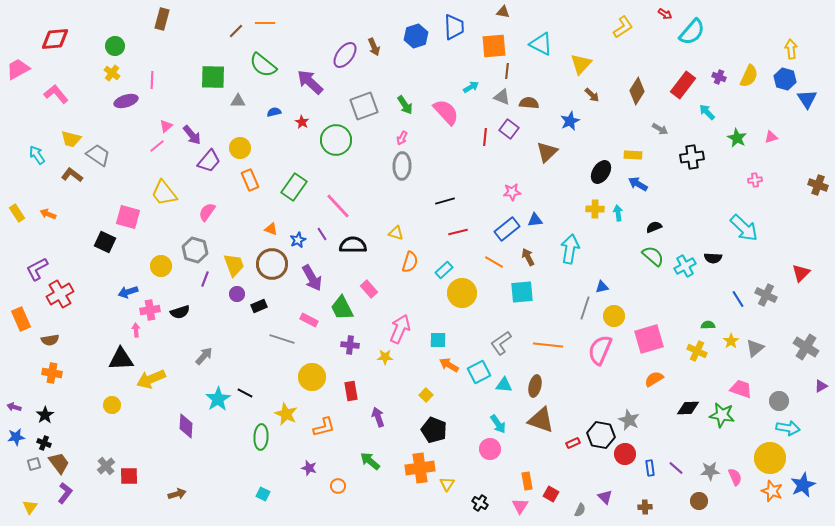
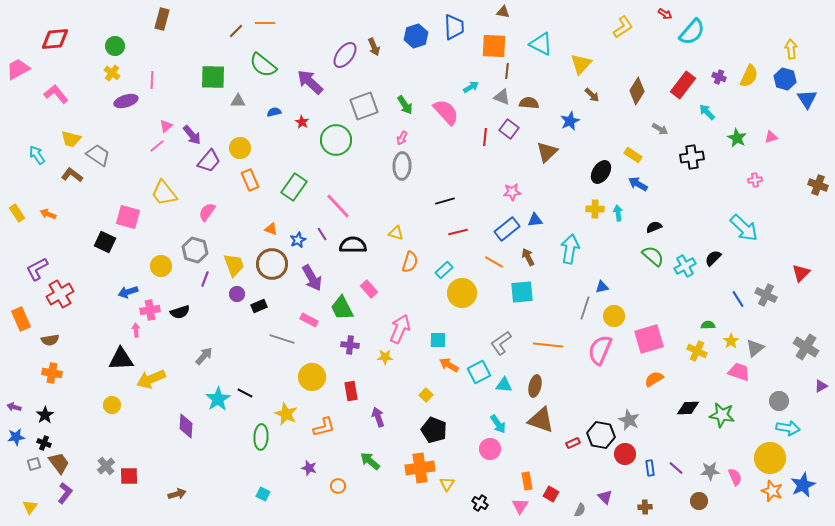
orange square at (494, 46): rotated 8 degrees clockwise
yellow rectangle at (633, 155): rotated 30 degrees clockwise
black semicircle at (713, 258): rotated 132 degrees clockwise
pink trapezoid at (741, 389): moved 2 px left, 17 px up
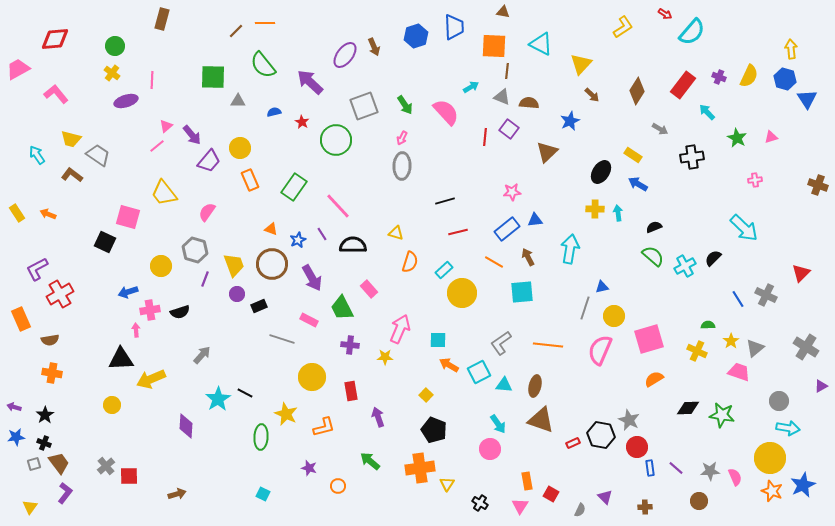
green semicircle at (263, 65): rotated 12 degrees clockwise
gray arrow at (204, 356): moved 2 px left, 1 px up
red circle at (625, 454): moved 12 px right, 7 px up
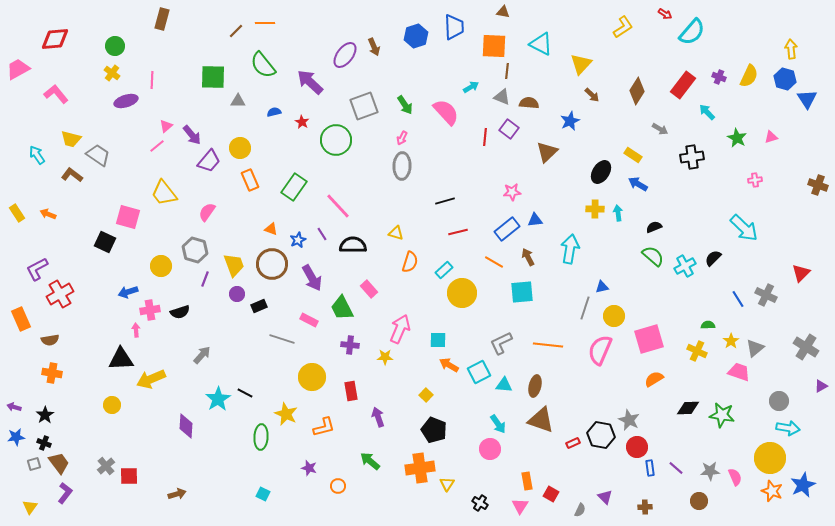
gray L-shape at (501, 343): rotated 10 degrees clockwise
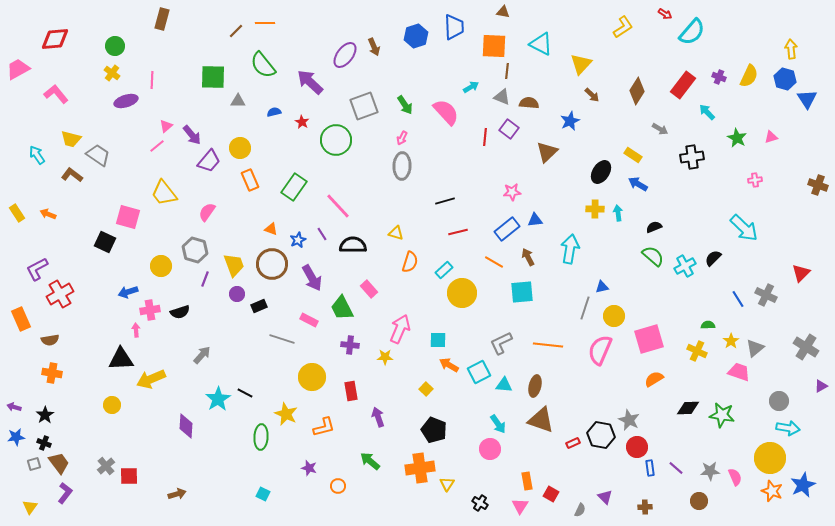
yellow square at (426, 395): moved 6 px up
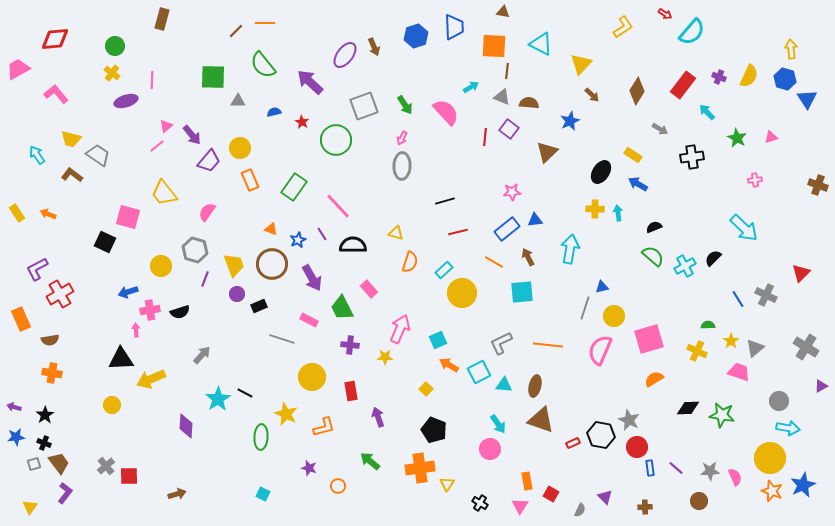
cyan square at (438, 340): rotated 24 degrees counterclockwise
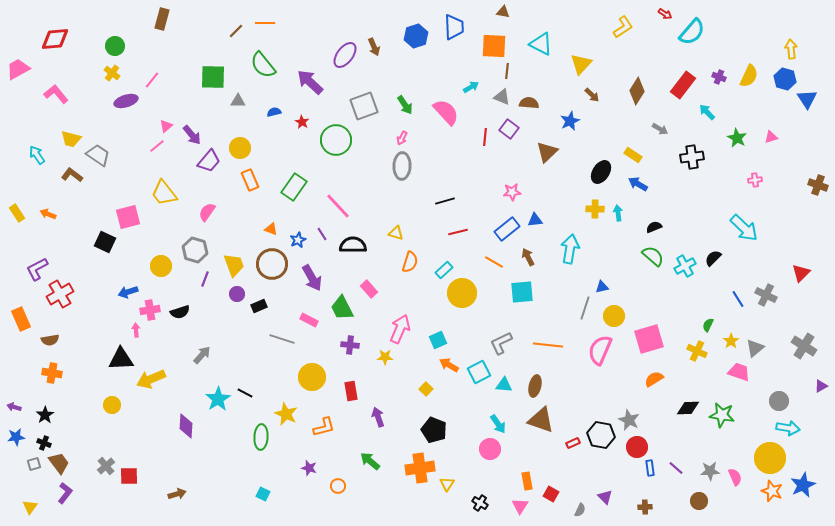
pink line at (152, 80): rotated 36 degrees clockwise
pink square at (128, 217): rotated 30 degrees counterclockwise
green semicircle at (708, 325): rotated 64 degrees counterclockwise
gray cross at (806, 347): moved 2 px left, 1 px up
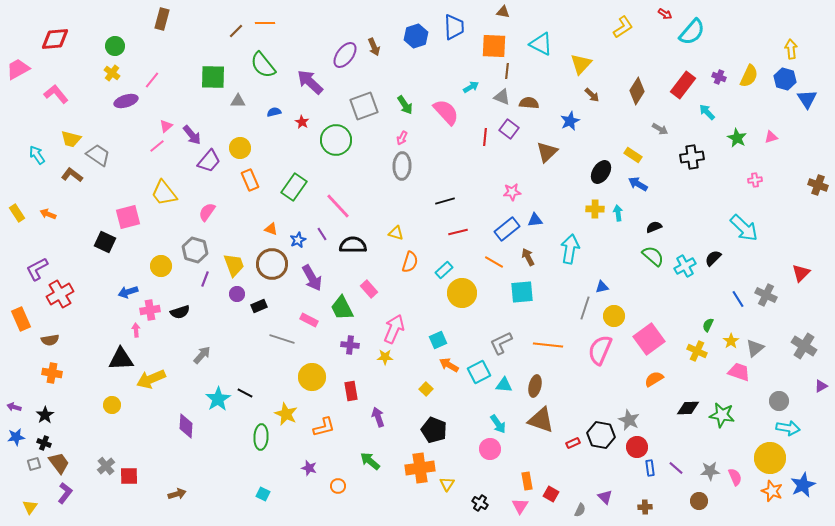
pink arrow at (400, 329): moved 6 px left
pink square at (649, 339): rotated 20 degrees counterclockwise
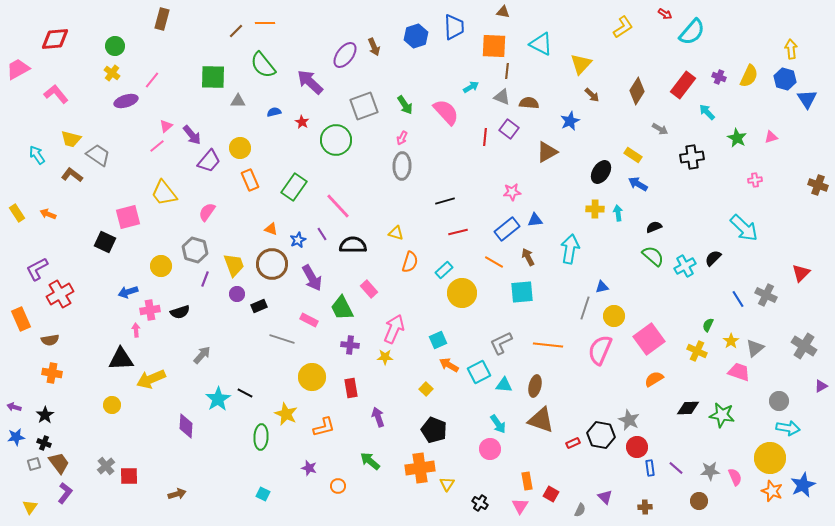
brown triangle at (547, 152): rotated 15 degrees clockwise
red rectangle at (351, 391): moved 3 px up
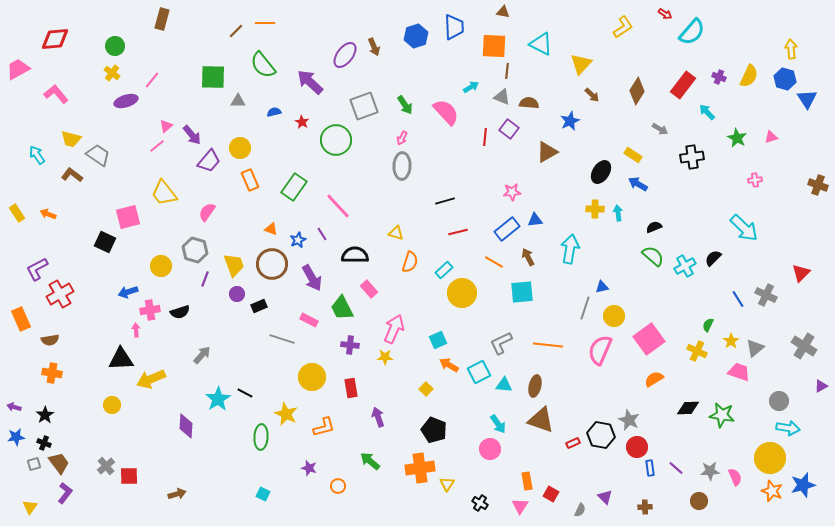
black semicircle at (353, 245): moved 2 px right, 10 px down
blue star at (803, 485): rotated 10 degrees clockwise
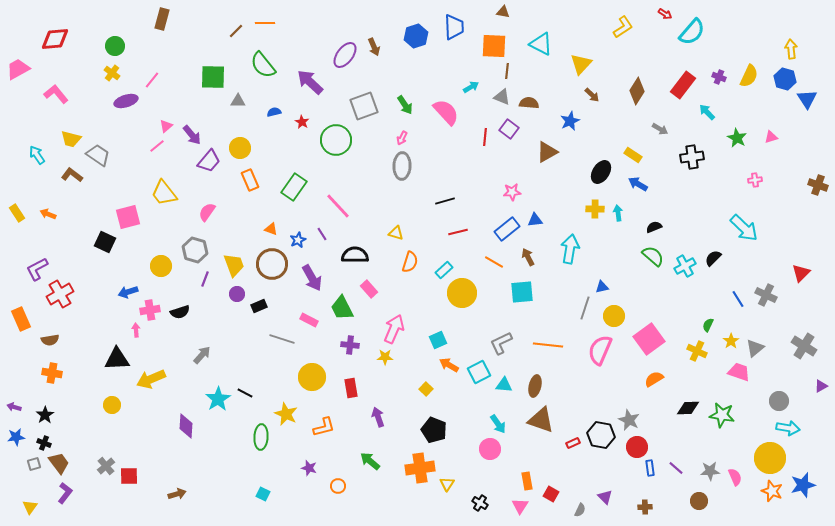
black triangle at (121, 359): moved 4 px left
